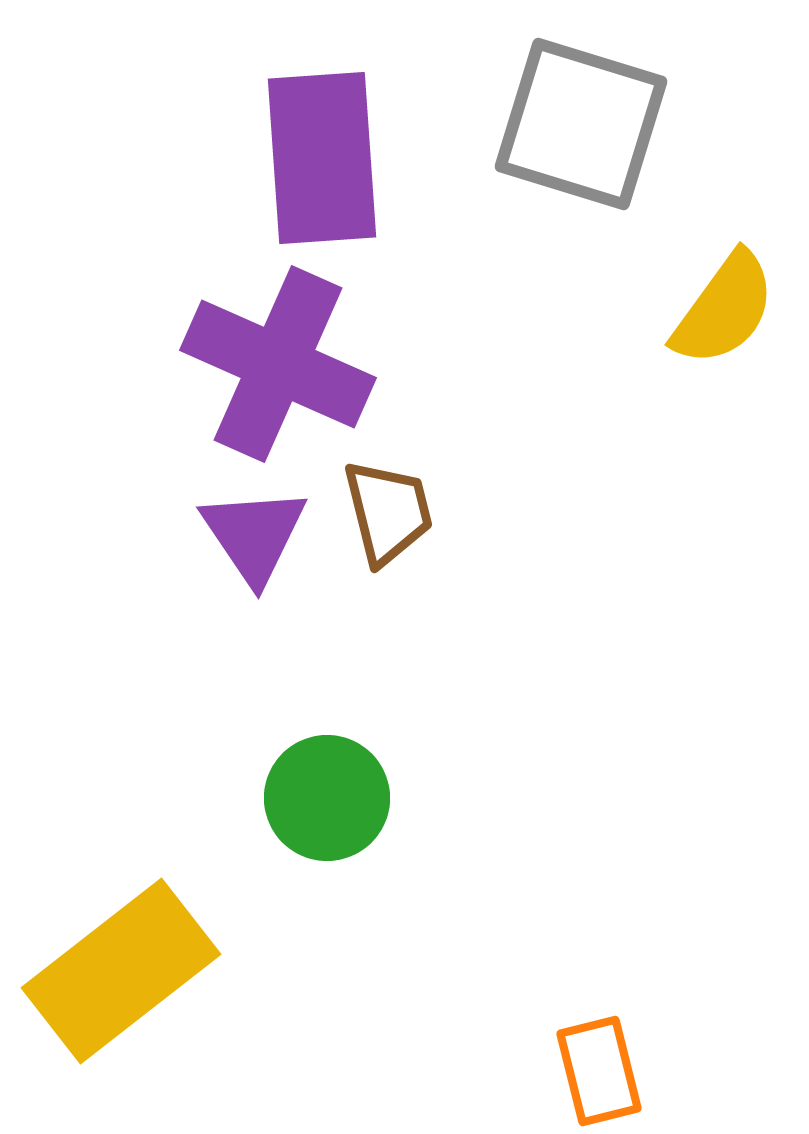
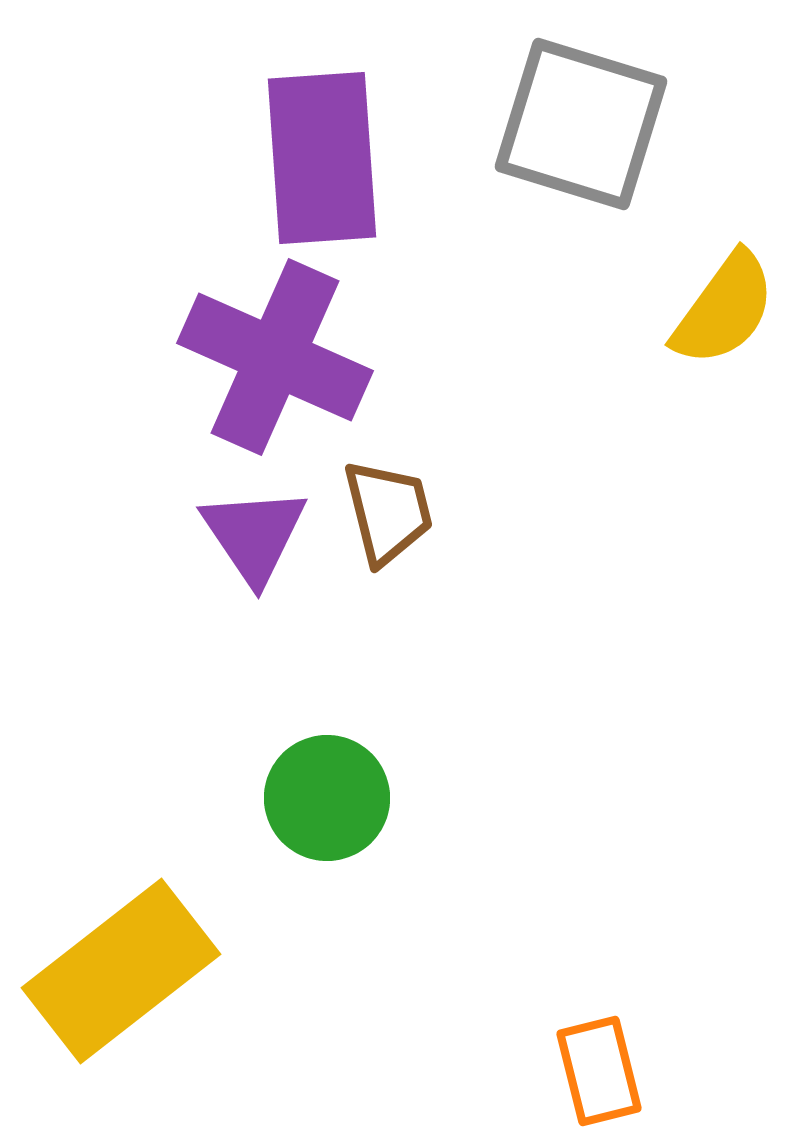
purple cross: moved 3 px left, 7 px up
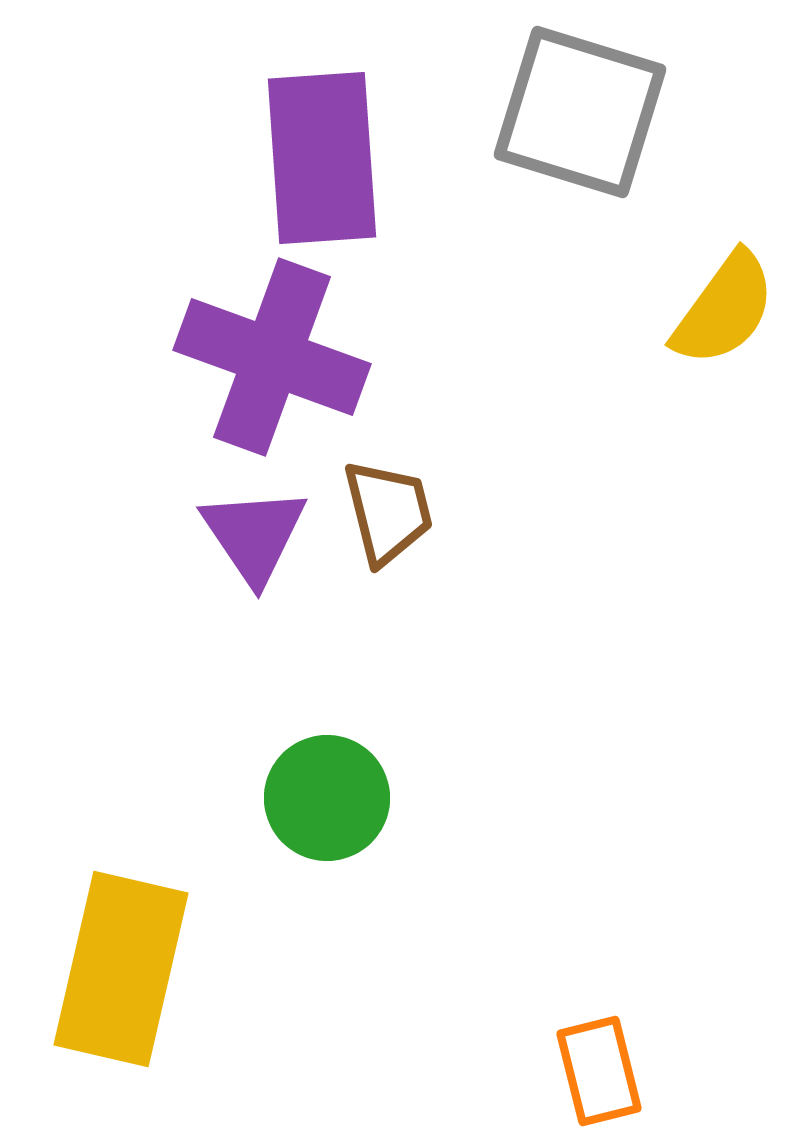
gray square: moved 1 px left, 12 px up
purple cross: moved 3 px left; rotated 4 degrees counterclockwise
yellow rectangle: moved 2 px up; rotated 39 degrees counterclockwise
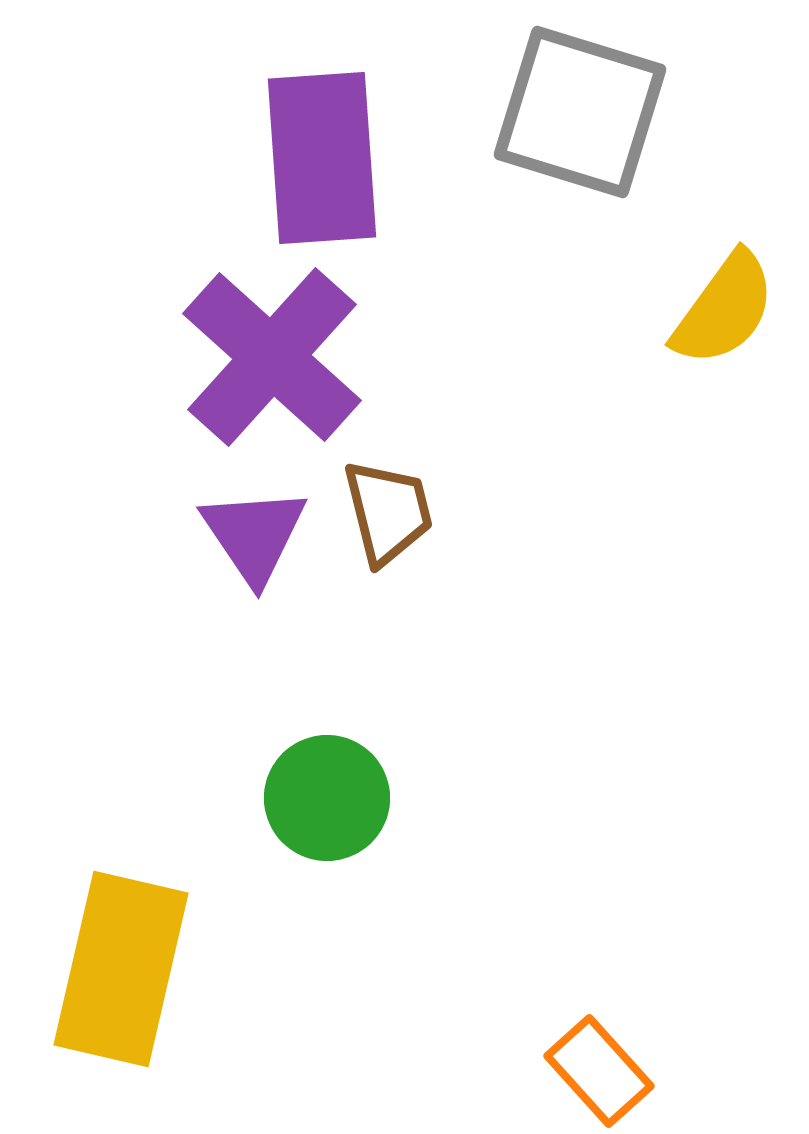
purple cross: rotated 22 degrees clockwise
orange rectangle: rotated 28 degrees counterclockwise
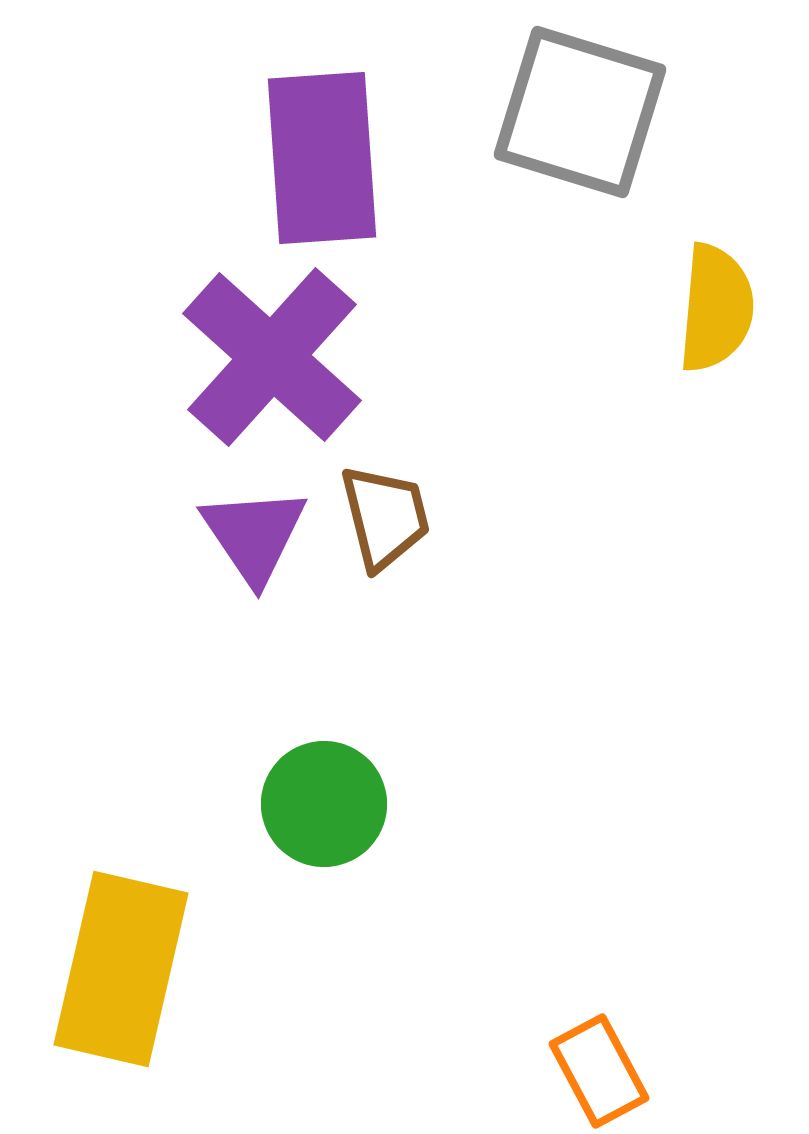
yellow semicircle: moved 8 px left, 1 px up; rotated 31 degrees counterclockwise
brown trapezoid: moved 3 px left, 5 px down
green circle: moved 3 px left, 6 px down
orange rectangle: rotated 14 degrees clockwise
